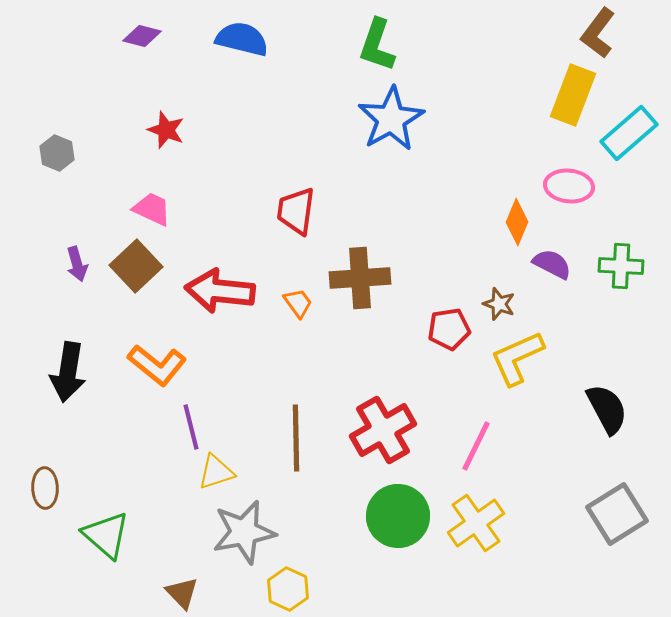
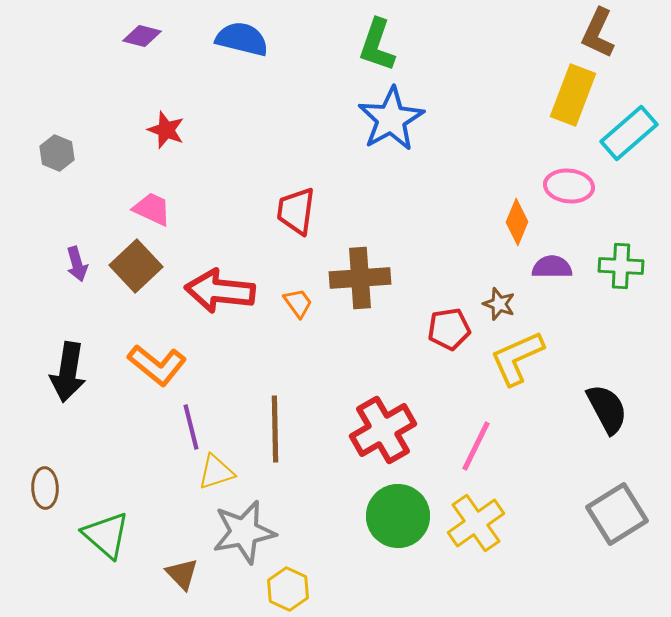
brown L-shape: rotated 12 degrees counterclockwise
purple semicircle: moved 3 px down; rotated 27 degrees counterclockwise
brown line: moved 21 px left, 9 px up
brown triangle: moved 19 px up
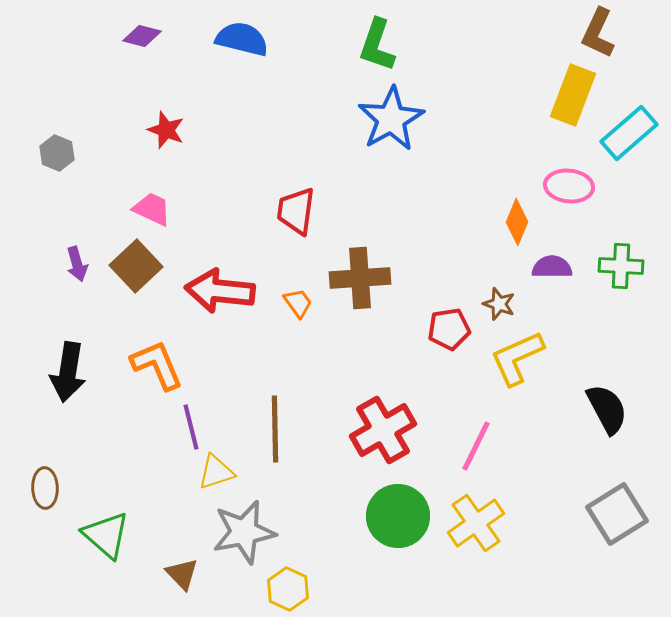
orange L-shape: rotated 152 degrees counterclockwise
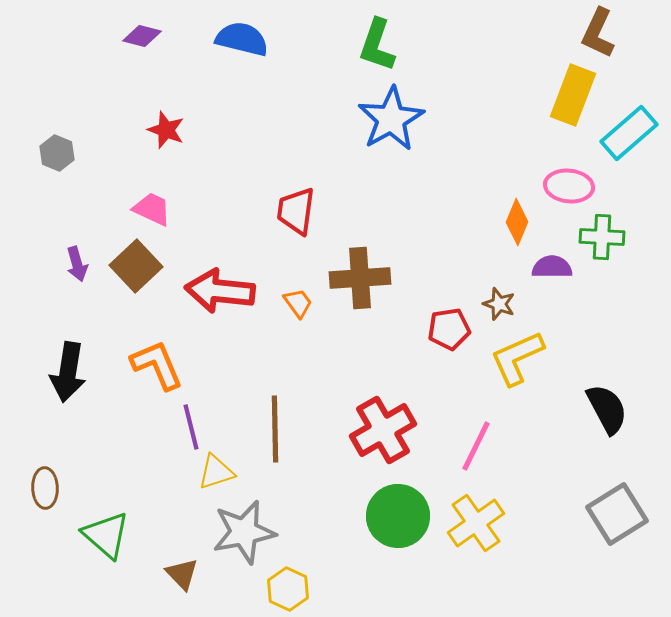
green cross: moved 19 px left, 29 px up
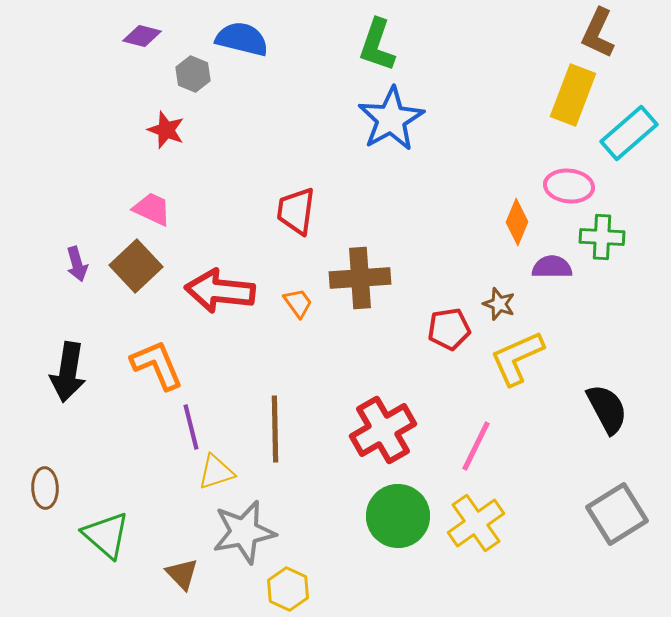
gray hexagon: moved 136 px right, 79 px up
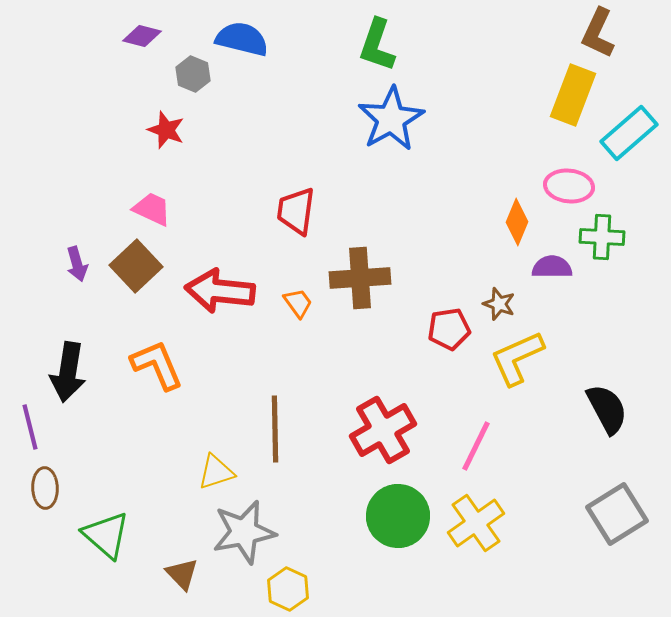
purple line: moved 161 px left
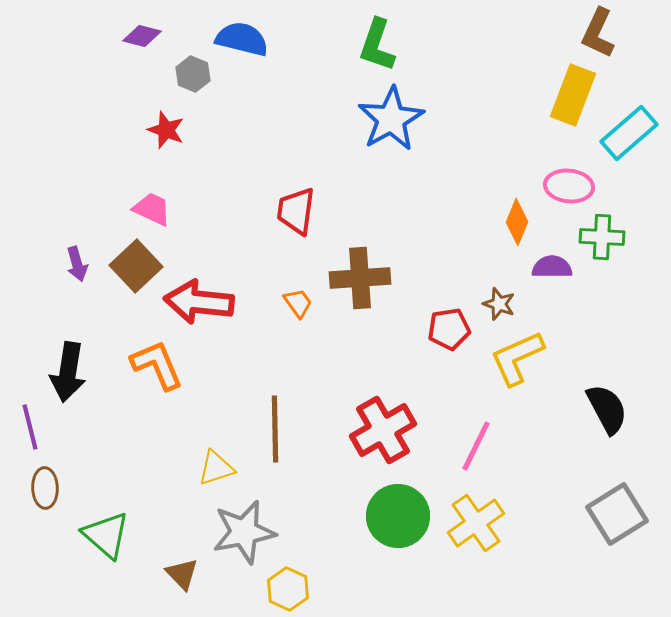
red arrow: moved 21 px left, 11 px down
yellow triangle: moved 4 px up
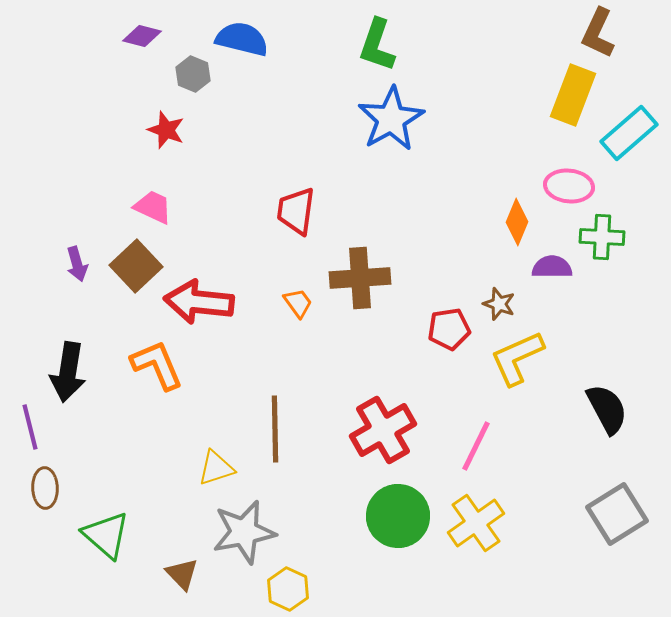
pink trapezoid: moved 1 px right, 2 px up
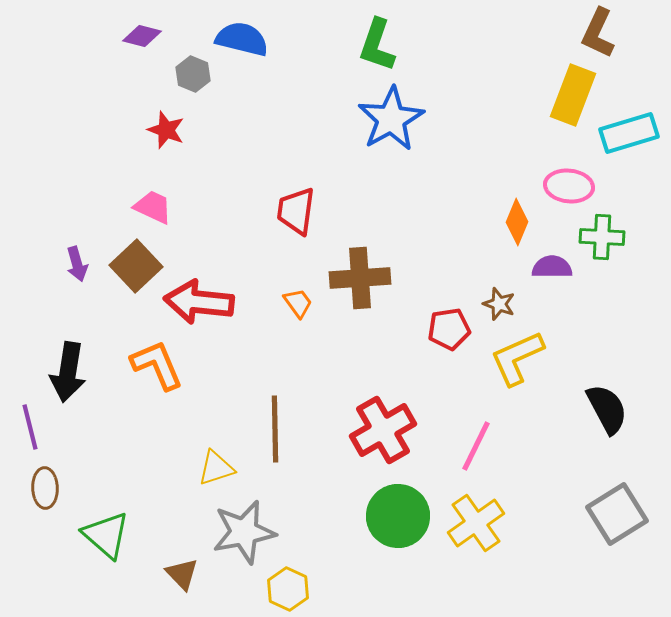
cyan rectangle: rotated 24 degrees clockwise
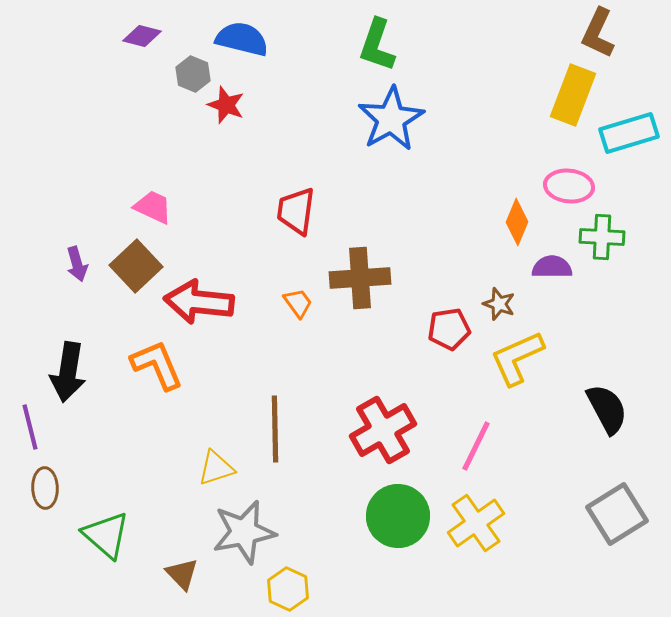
red star: moved 60 px right, 25 px up
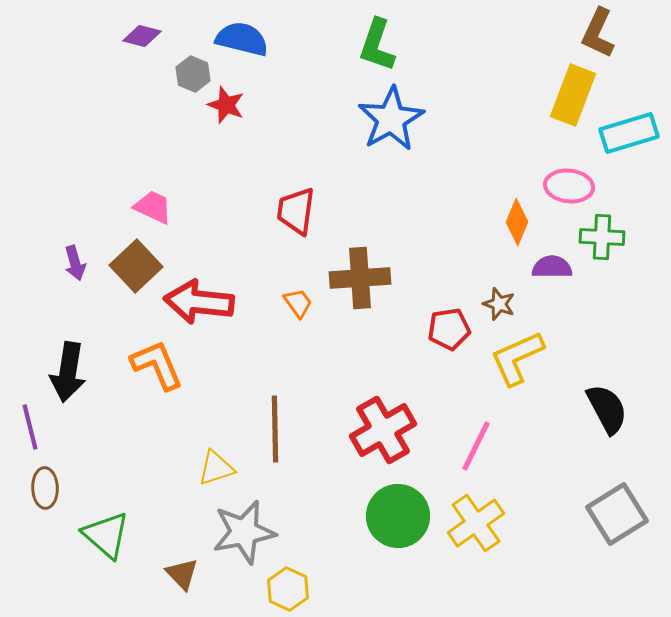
purple arrow: moved 2 px left, 1 px up
